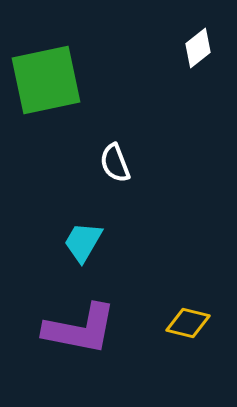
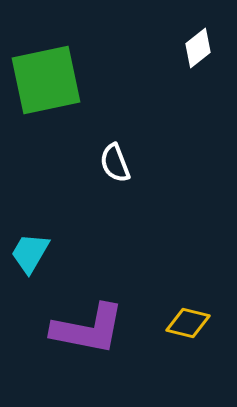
cyan trapezoid: moved 53 px left, 11 px down
purple L-shape: moved 8 px right
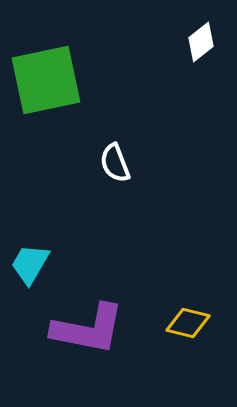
white diamond: moved 3 px right, 6 px up
cyan trapezoid: moved 11 px down
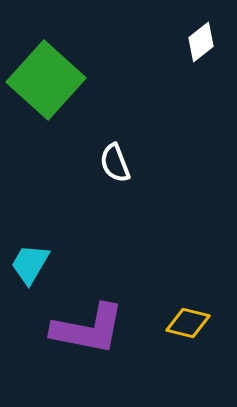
green square: rotated 36 degrees counterclockwise
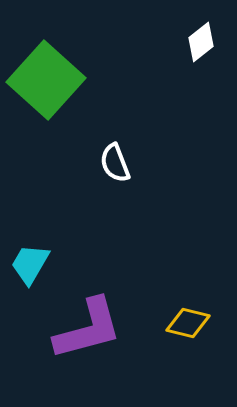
purple L-shape: rotated 26 degrees counterclockwise
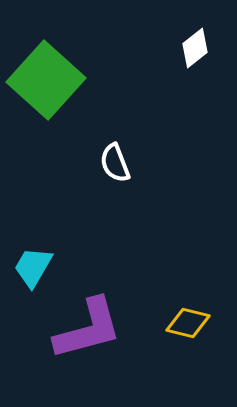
white diamond: moved 6 px left, 6 px down
cyan trapezoid: moved 3 px right, 3 px down
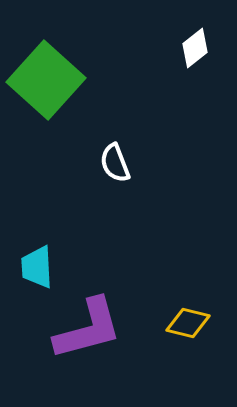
cyan trapezoid: moved 4 px right; rotated 33 degrees counterclockwise
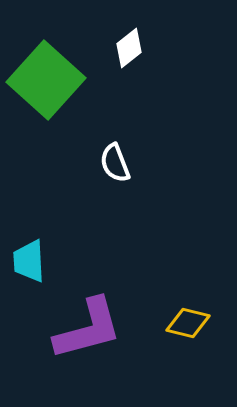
white diamond: moved 66 px left
cyan trapezoid: moved 8 px left, 6 px up
